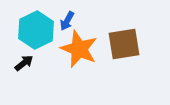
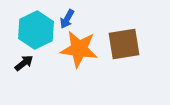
blue arrow: moved 2 px up
orange star: rotated 15 degrees counterclockwise
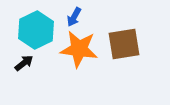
blue arrow: moved 7 px right, 2 px up
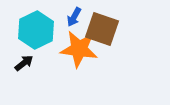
brown square: moved 22 px left, 15 px up; rotated 28 degrees clockwise
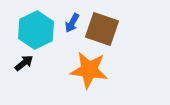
blue arrow: moved 2 px left, 6 px down
orange star: moved 10 px right, 21 px down
